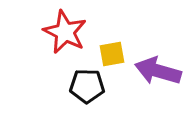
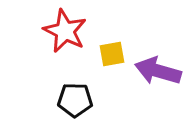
red star: moved 1 px up
black pentagon: moved 12 px left, 14 px down
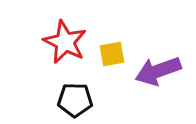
red star: moved 11 px down
purple arrow: rotated 36 degrees counterclockwise
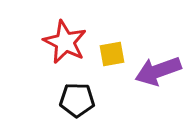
black pentagon: moved 2 px right
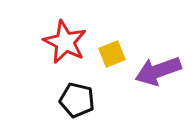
yellow square: rotated 12 degrees counterclockwise
black pentagon: rotated 12 degrees clockwise
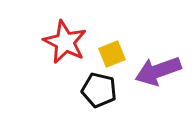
black pentagon: moved 22 px right, 10 px up
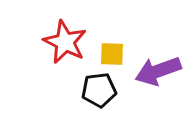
yellow square: rotated 24 degrees clockwise
black pentagon: rotated 20 degrees counterclockwise
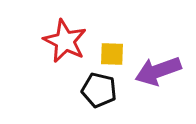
red star: moved 1 px up
black pentagon: rotated 20 degrees clockwise
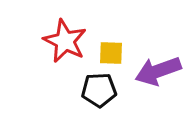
yellow square: moved 1 px left, 1 px up
black pentagon: rotated 16 degrees counterclockwise
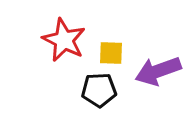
red star: moved 1 px left, 1 px up
